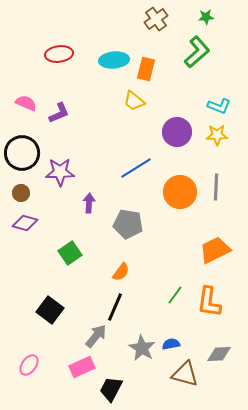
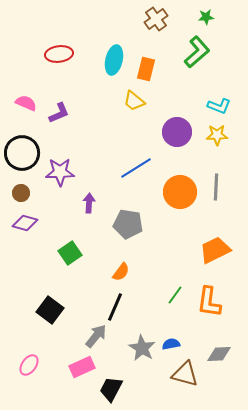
cyan ellipse: rotated 72 degrees counterclockwise
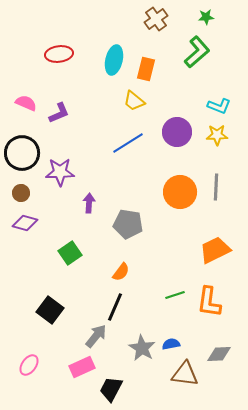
blue line: moved 8 px left, 25 px up
green line: rotated 36 degrees clockwise
brown triangle: rotated 8 degrees counterclockwise
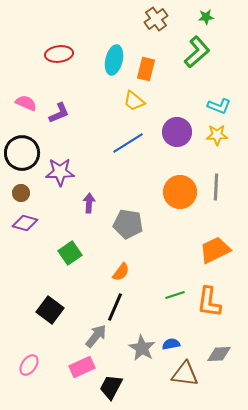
black trapezoid: moved 2 px up
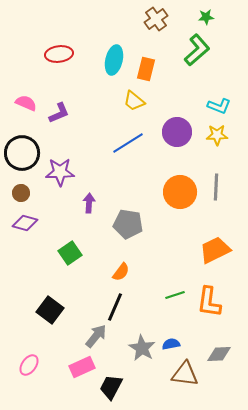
green L-shape: moved 2 px up
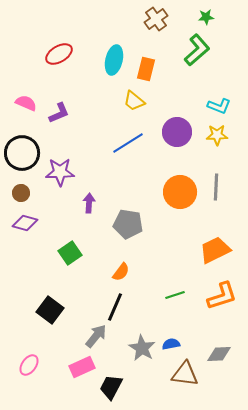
red ellipse: rotated 24 degrees counterclockwise
orange L-shape: moved 13 px right, 6 px up; rotated 116 degrees counterclockwise
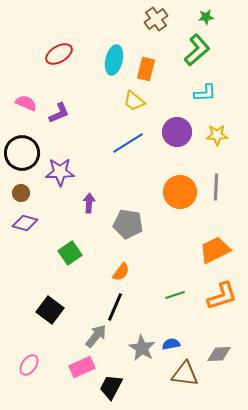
cyan L-shape: moved 14 px left, 13 px up; rotated 25 degrees counterclockwise
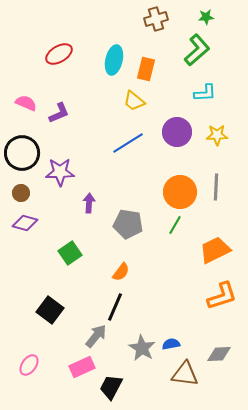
brown cross: rotated 20 degrees clockwise
green line: moved 70 px up; rotated 42 degrees counterclockwise
